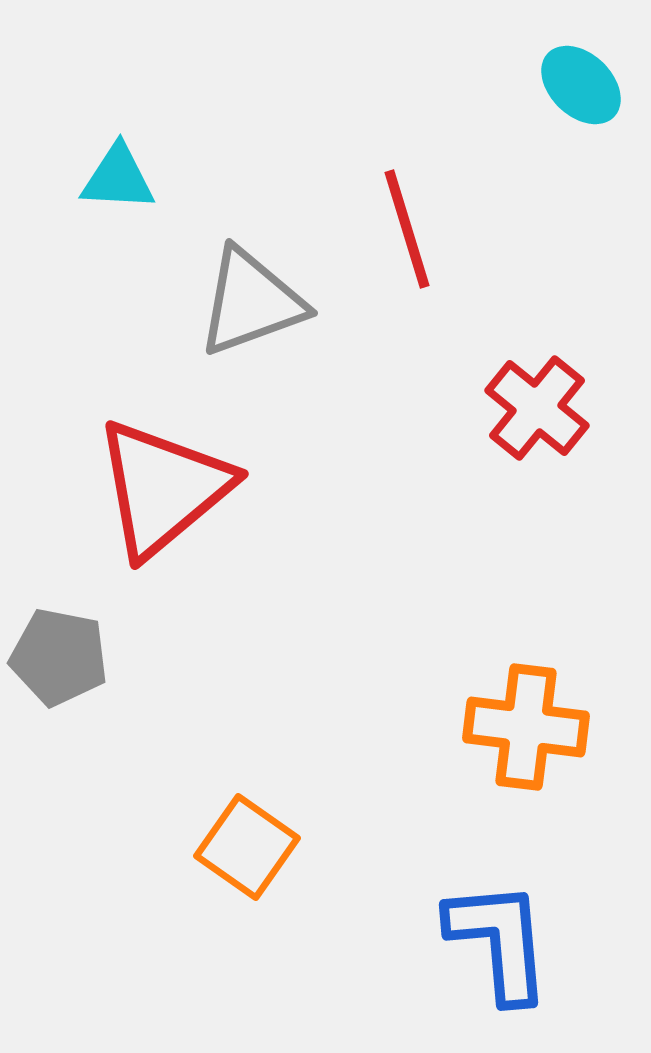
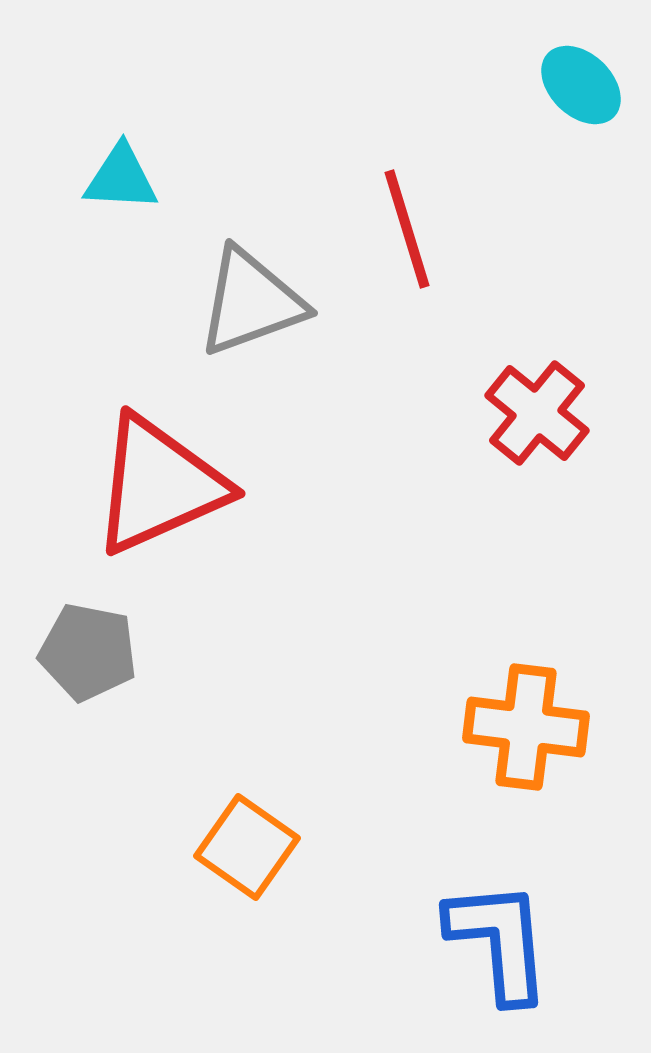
cyan triangle: moved 3 px right
red cross: moved 5 px down
red triangle: moved 4 px left, 3 px up; rotated 16 degrees clockwise
gray pentagon: moved 29 px right, 5 px up
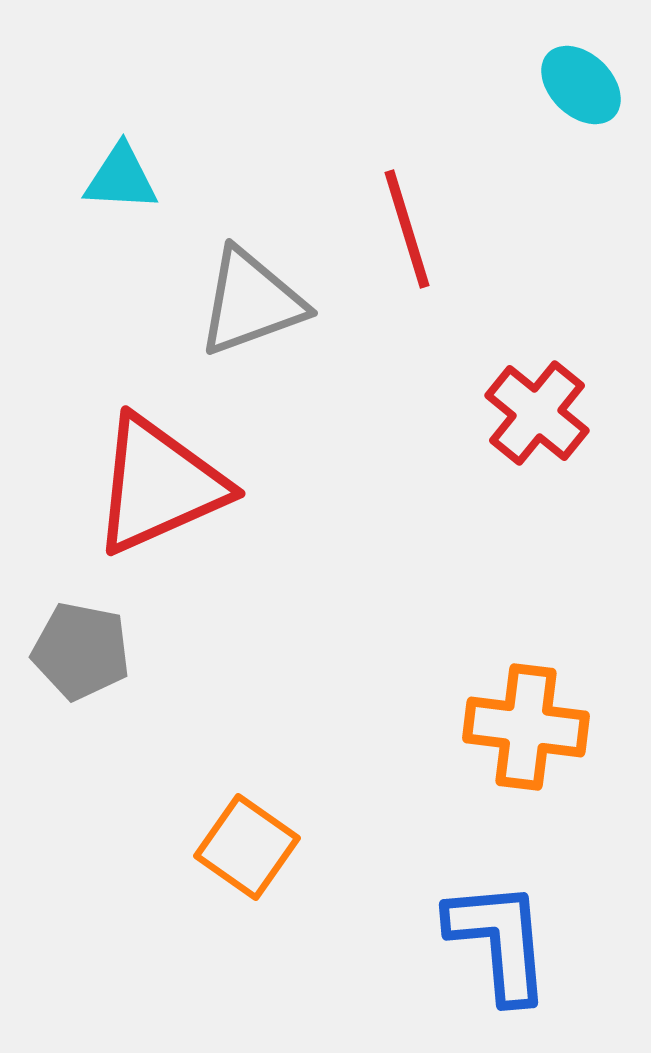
gray pentagon: moved 7 px left, 1 px up
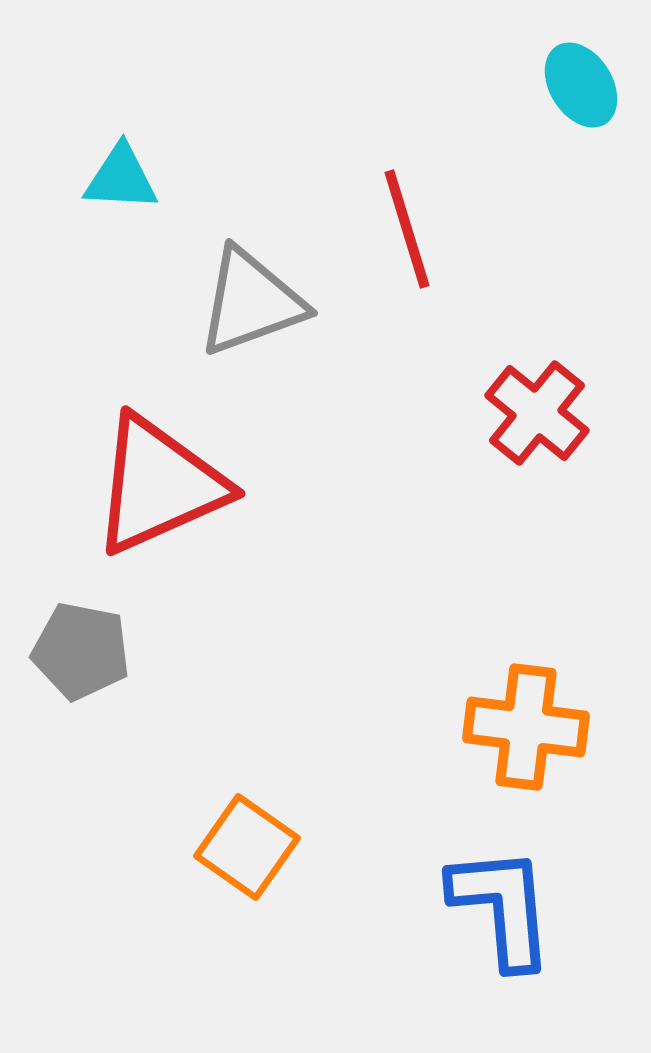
cyan ellipse: rotated 14 degrees clockwise
blue L-shape: moved 3 px right, 34 px up
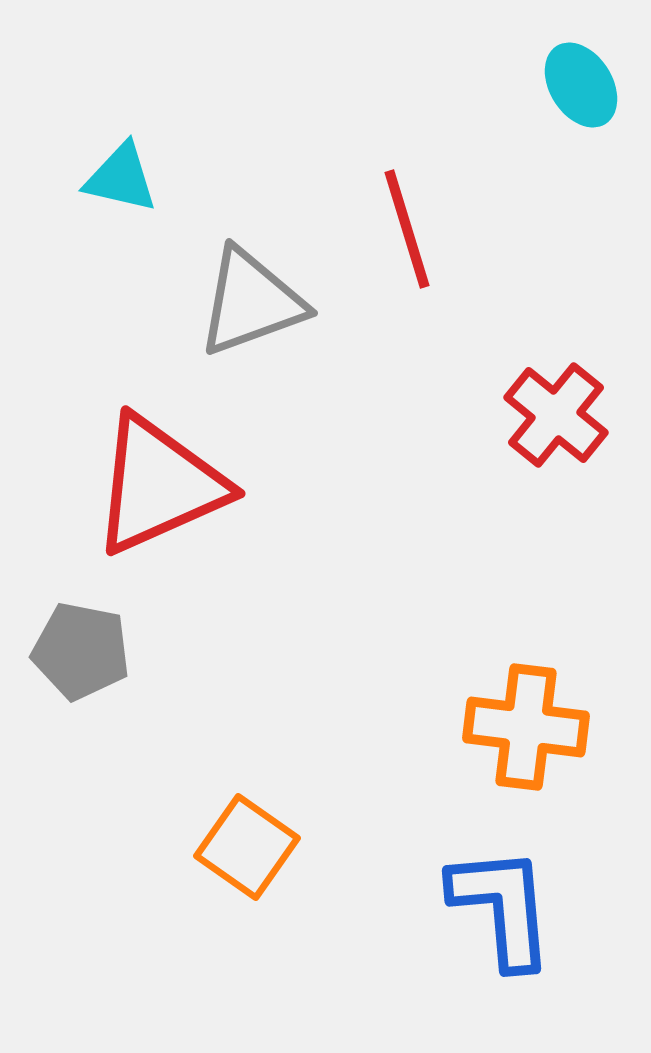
cyan triangle: rotated 10 degrees clockwise
red cross: moved 19 px right, 2 px down
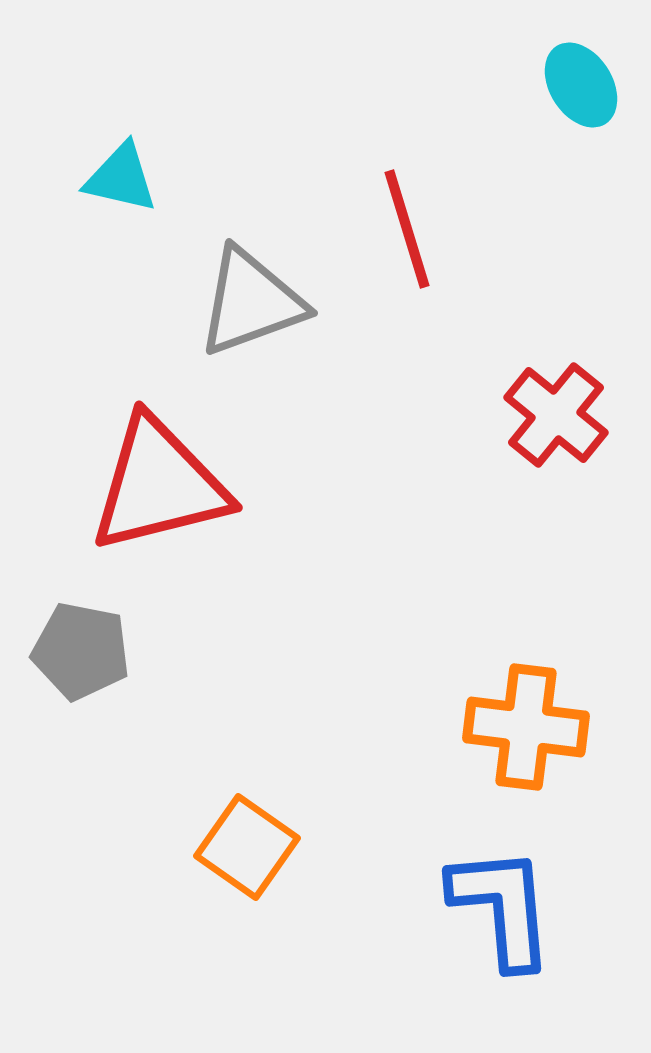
red triangle: rotated 10 degrees clockwise
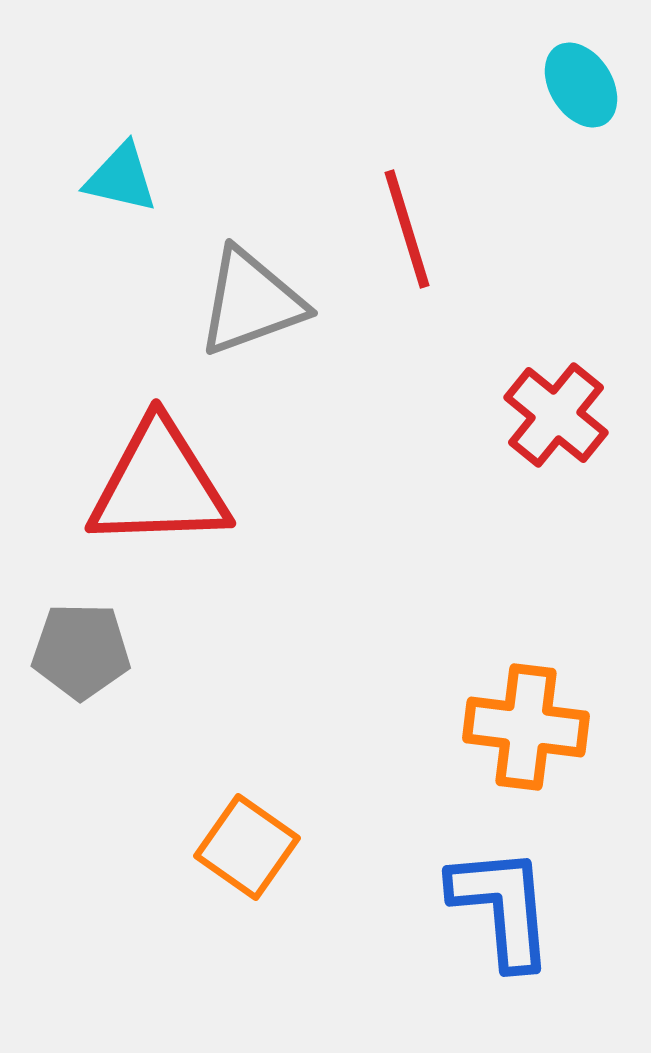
red triangle: rotated 12 degrees clockwise
gray pentagon: rotated 10 degrees counterclockwise
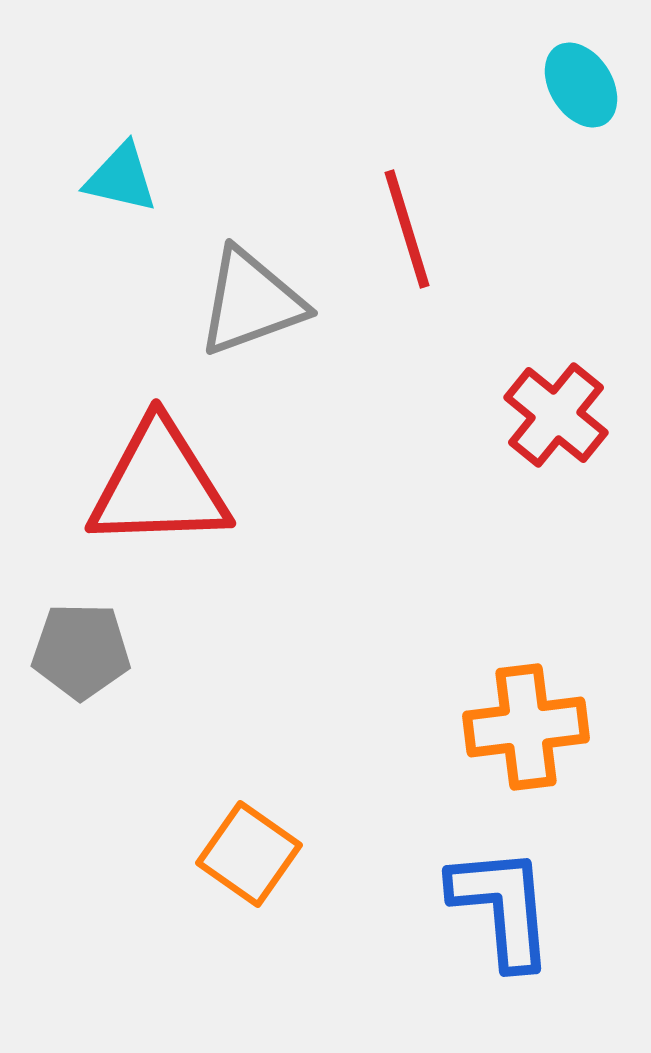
orange cross: rotated 14 degrees counterclockwise
orange square: moved 2 px right, 7 px down
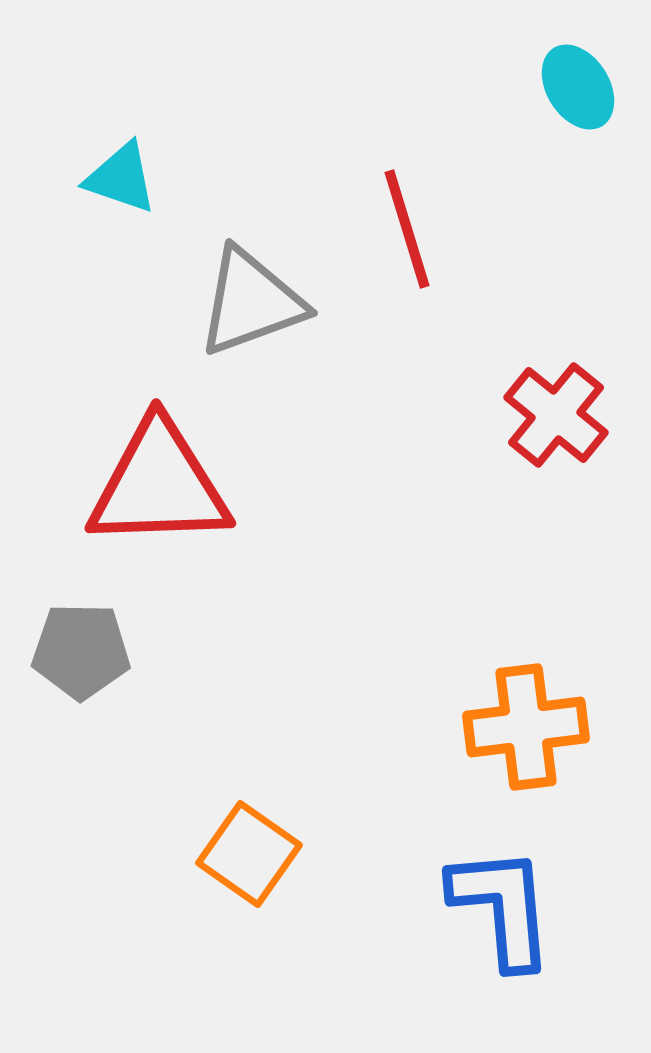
cyan ellipse: moved 3 px left, 2 px down
cyan triangle: rotated 6 degrees clockwise
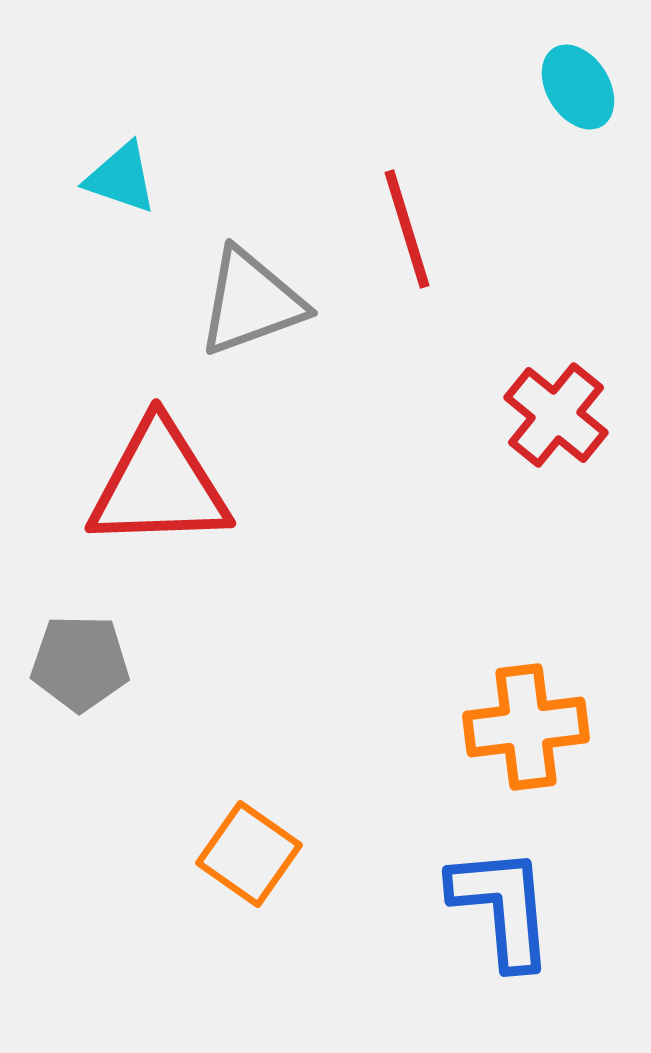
gray pentagon: moved 1 px left, 12 px down
